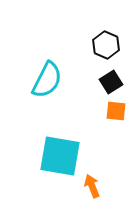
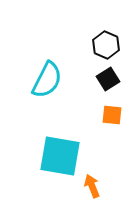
black square: moved 3 px left, 3 px up
orange square: moved 4 px left, 4 px down
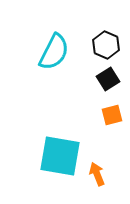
cyan semicircle: moved 7 px right, 28 px up
orange square: rotated 20 degrees counterclockwise
orange arrow: moved 5 px right, 12 px up
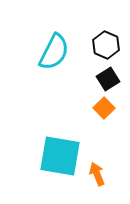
orange square: moved 8 px left, 7 px up; rotated 30 degrees counterclockwise
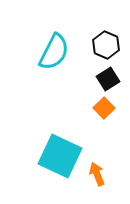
cyan square: rotated 15 degrees clockwise
